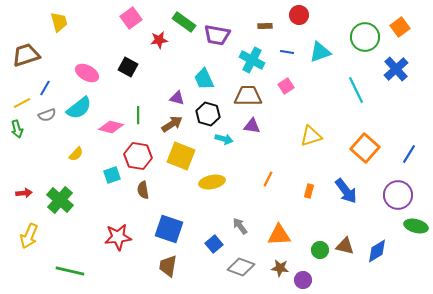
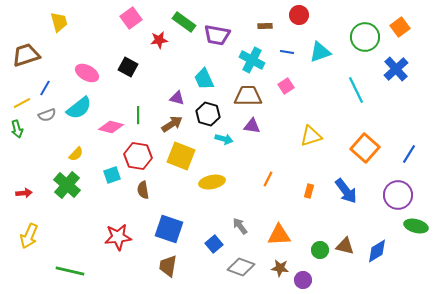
green cross at (60, 200): moved 7 px right, 15 px up
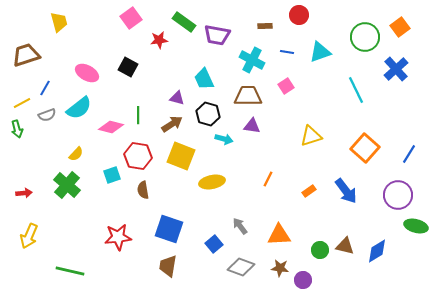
orange rectangle at (309, 191): rotated 40 degrees clockwise
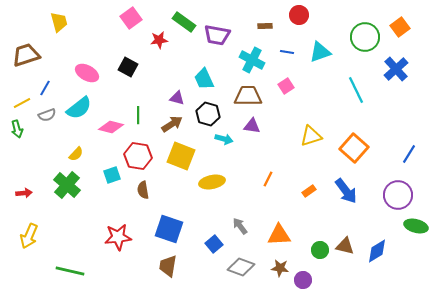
orange square at (365, 148): moved 11 px left
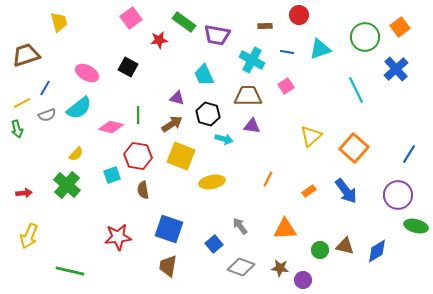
cyan triangle at (320, 52): moved 3 px up
cyan trapezoid at (204, 79): moved 4 px up
yellow triangle at (311, 136): rotated 25 degrees counterclockwise
orange triangle at (279, 235): moved 6 px right, 6 px up
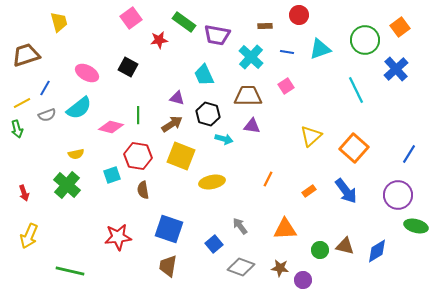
green circle at (365, 37): moved 3 px down
cyan cross at (252, 60): moved 1 px left, 3 px up; rotated 15 degrees clockwise
yellow semicircle at (76, 154): rotated 35 degrees clockwise
red arrow at (24, 193): rotated 77 degrees clockwise
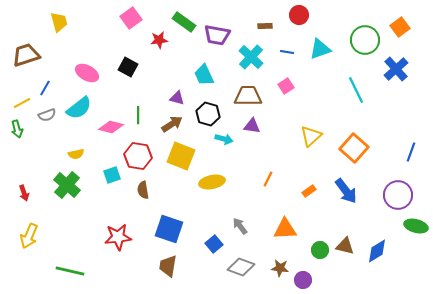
blue line at (409, 154): moved 2 px right, 2 px up; rotated 12 degrees counterclockwise
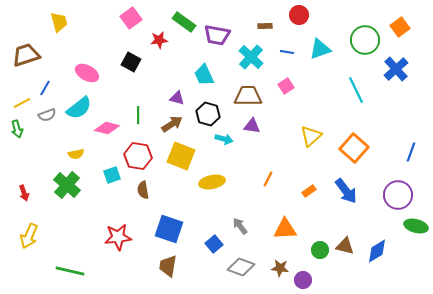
black square at (128, 67): moved 3 px right, 5 px up
pink diamond at (111, 127): moved 4 px left, 1 px down
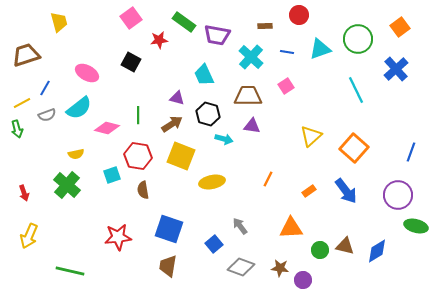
green circle at (365, 40): moved 7 px left, 1 px up
orange triangle at (285, 229): moved 6 px right, 1 px up
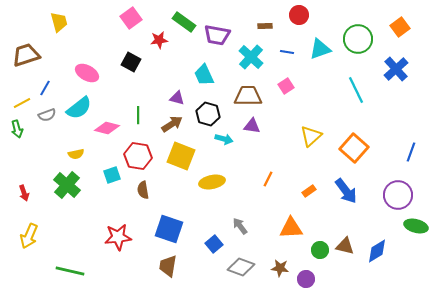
purple circle at (303, 280): moved 3 px right, 1 px up
